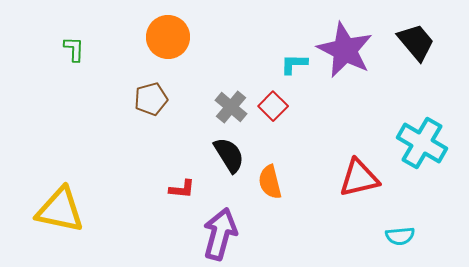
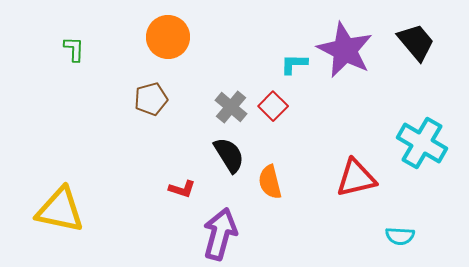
red triangle: moved 3 px left
red L-shape: rotated 12 degrees clockwise
cyan semicircle: rotated 8 degrees clockwise
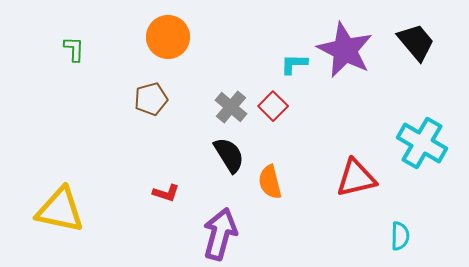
red L-shape: moved 16 px left, 4 px down
cyan semicircle: rotated 92 degrees counterclockwise
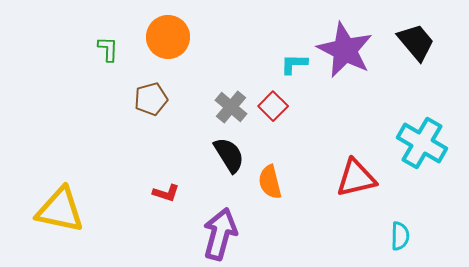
green L-shape: moved 34 px right
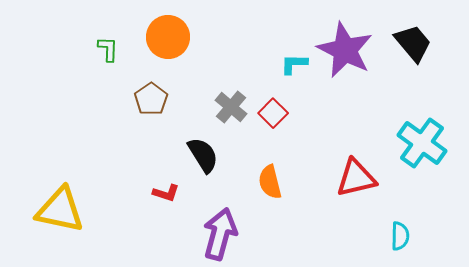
black trapezoid: moved 3 px left, 1 px down
brown pentagon: rotated 20 degrees counterclockwise
red square: moved 7 px down
cyan cross: rotated 6 degrees clockwise
black semicircle: moved 26 px left
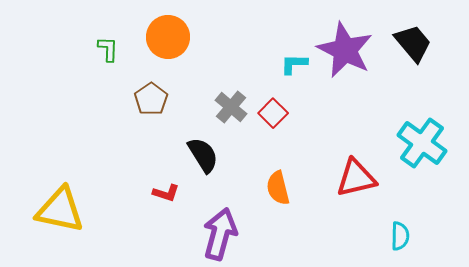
orange semicircle: moved 8 px right, 6 px down
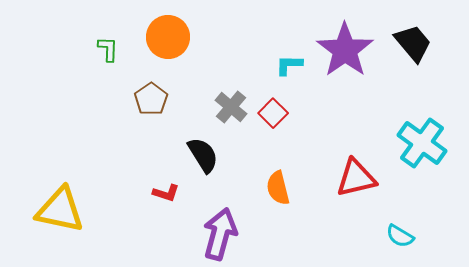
purple star: rotated 10 degrees clockwise
cyan L-shape: moved 5 px left, 1 px down
cyan semicircle: rotated 120 degrees clockwise
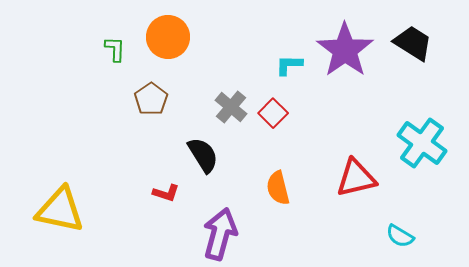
black trapezoid: rotated 18 degrees counterclockwise
green L-shape: moved 7 px right
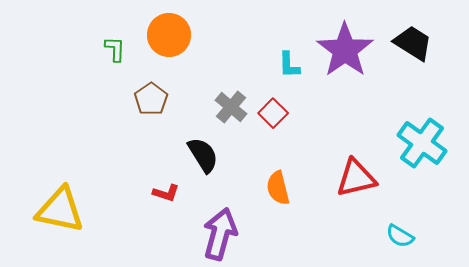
orange circle: moved 1 px right, 2 px up
cyan L-shape: rotated 92 degrees counterclockwise
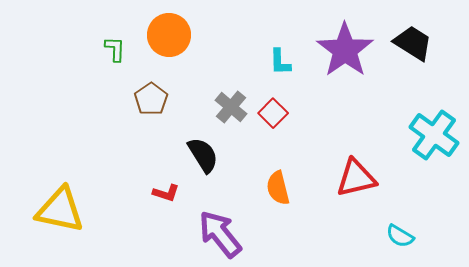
cyan L-shape: moved 9 px left, 3 px up
cyan cross: moved 12 px right, 8 px up
purple arrow: rotated 54 degrees counterclockwise
